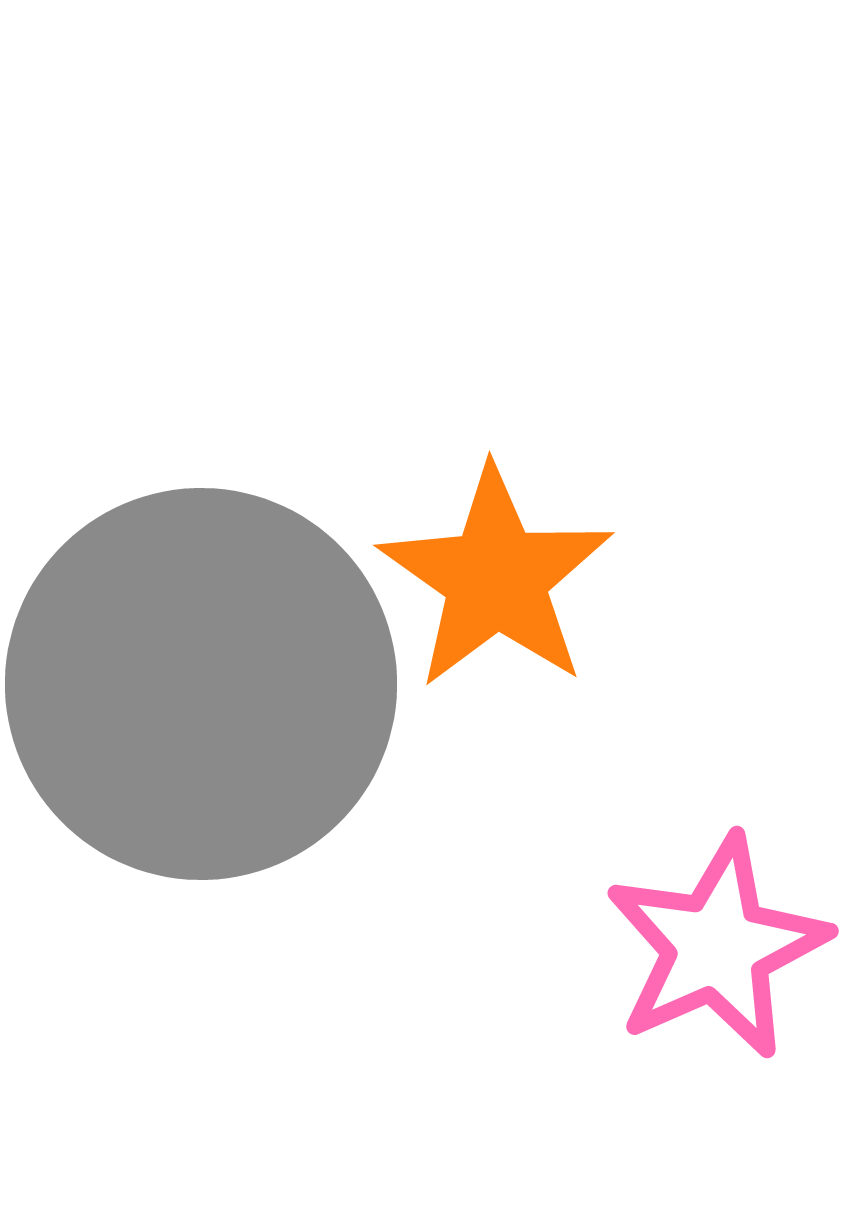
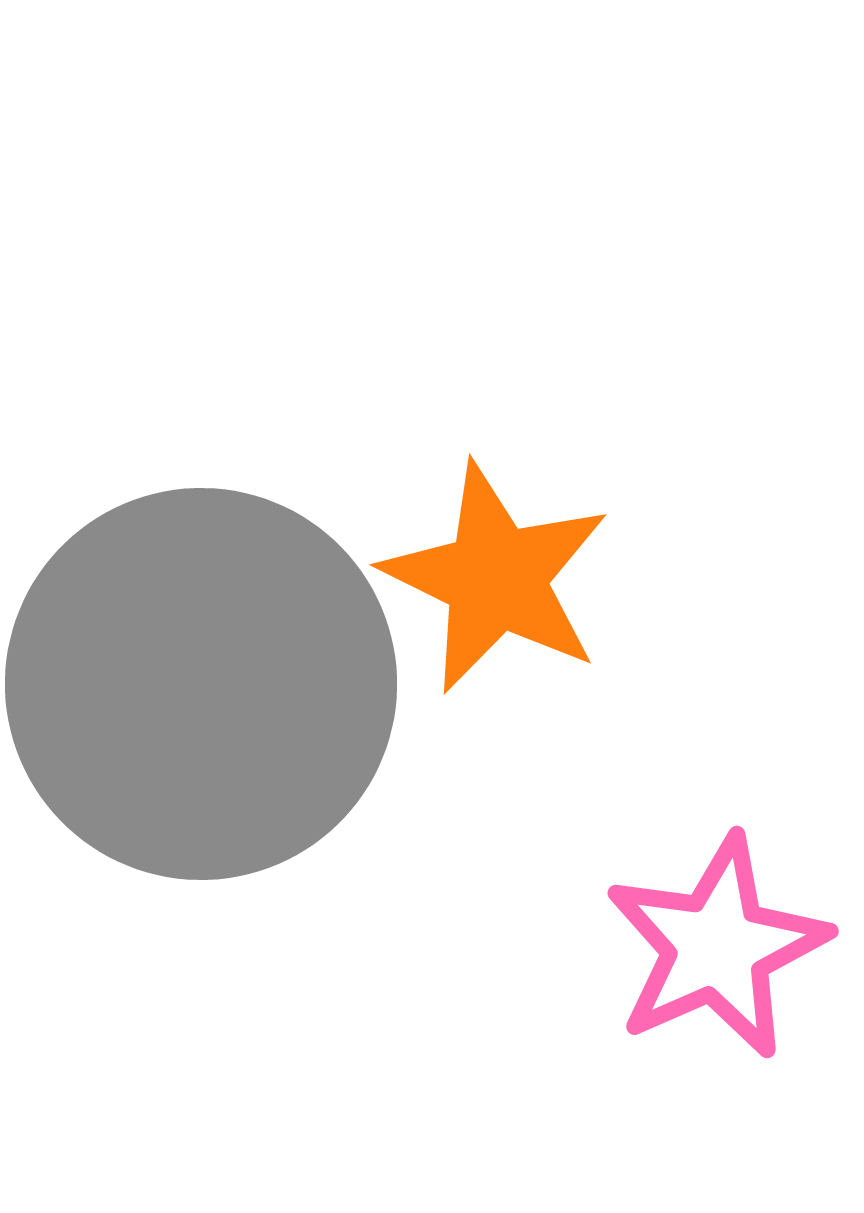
orange star: rotated 9 degrees counterclockwise
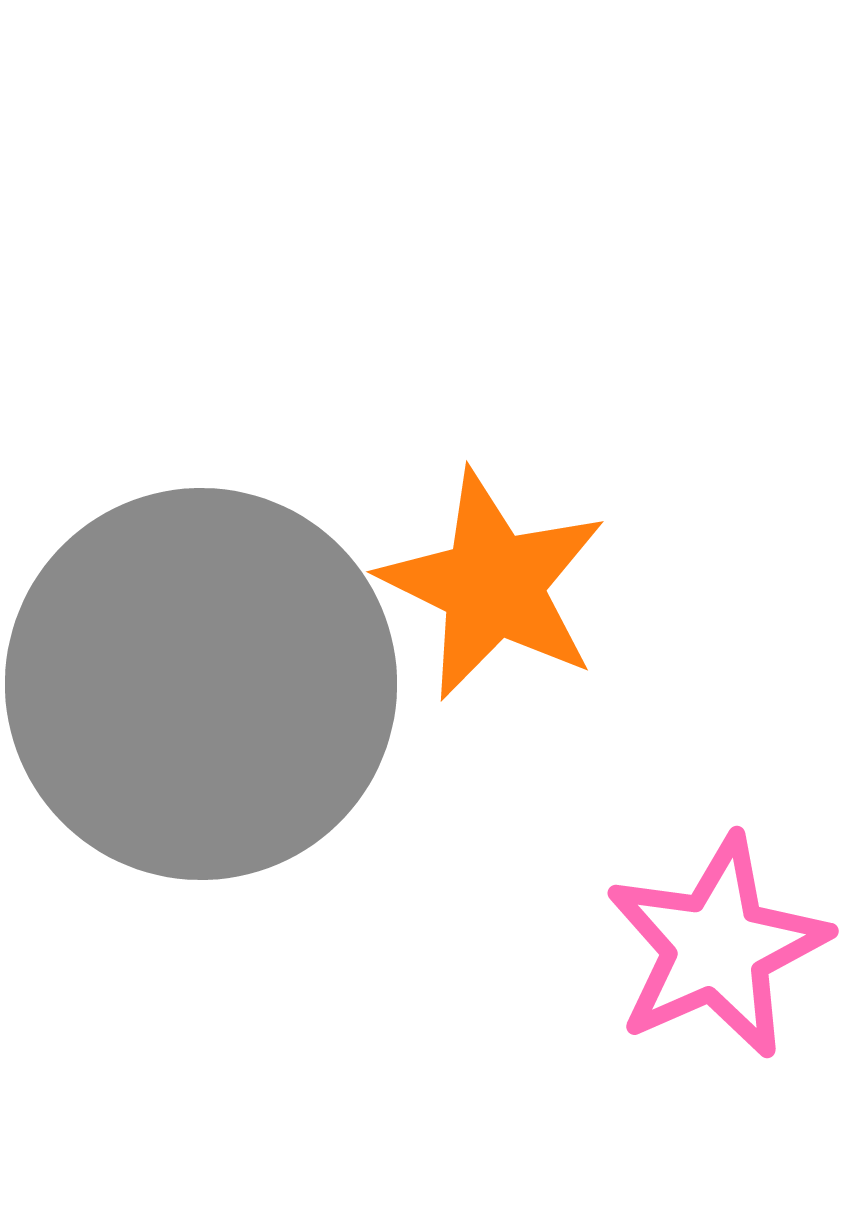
orange star: moved 3 px left, 7 px down
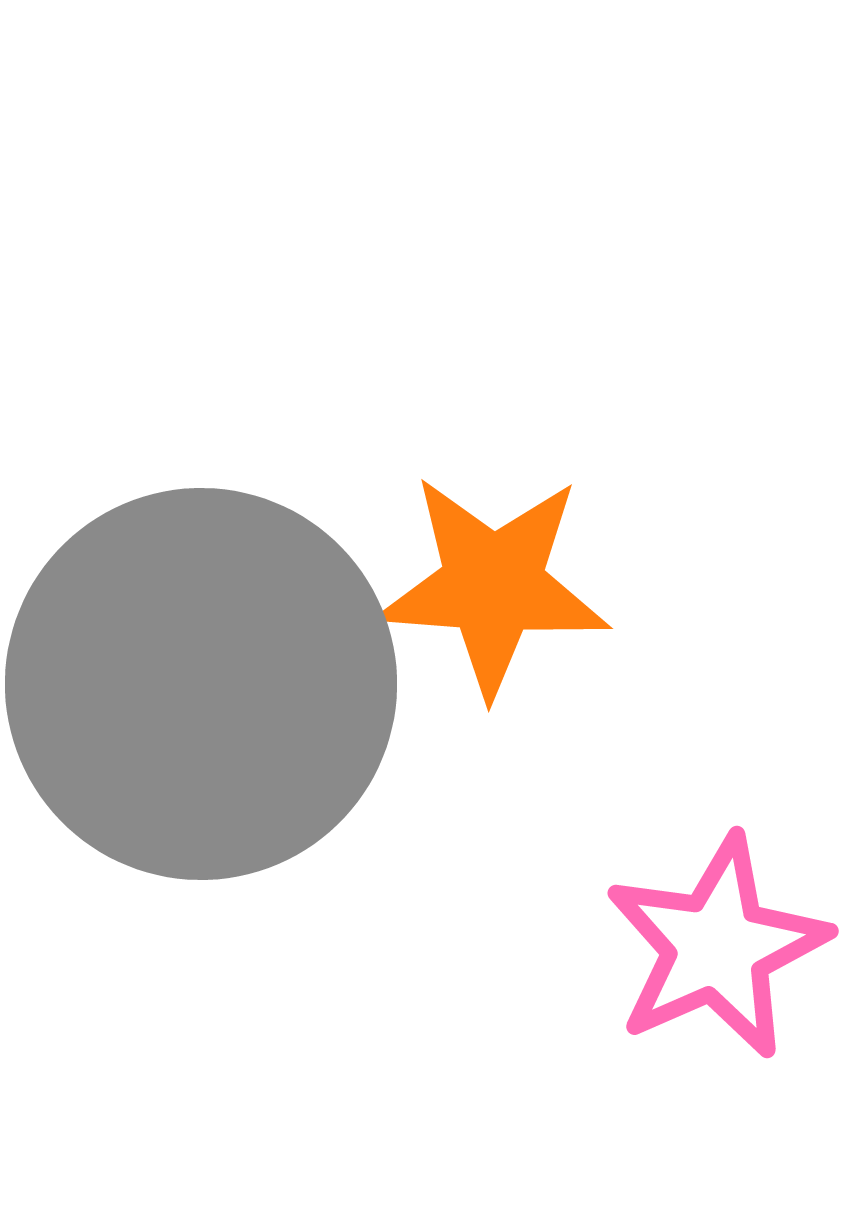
orange star: rotated 22 degrees counterclockwise
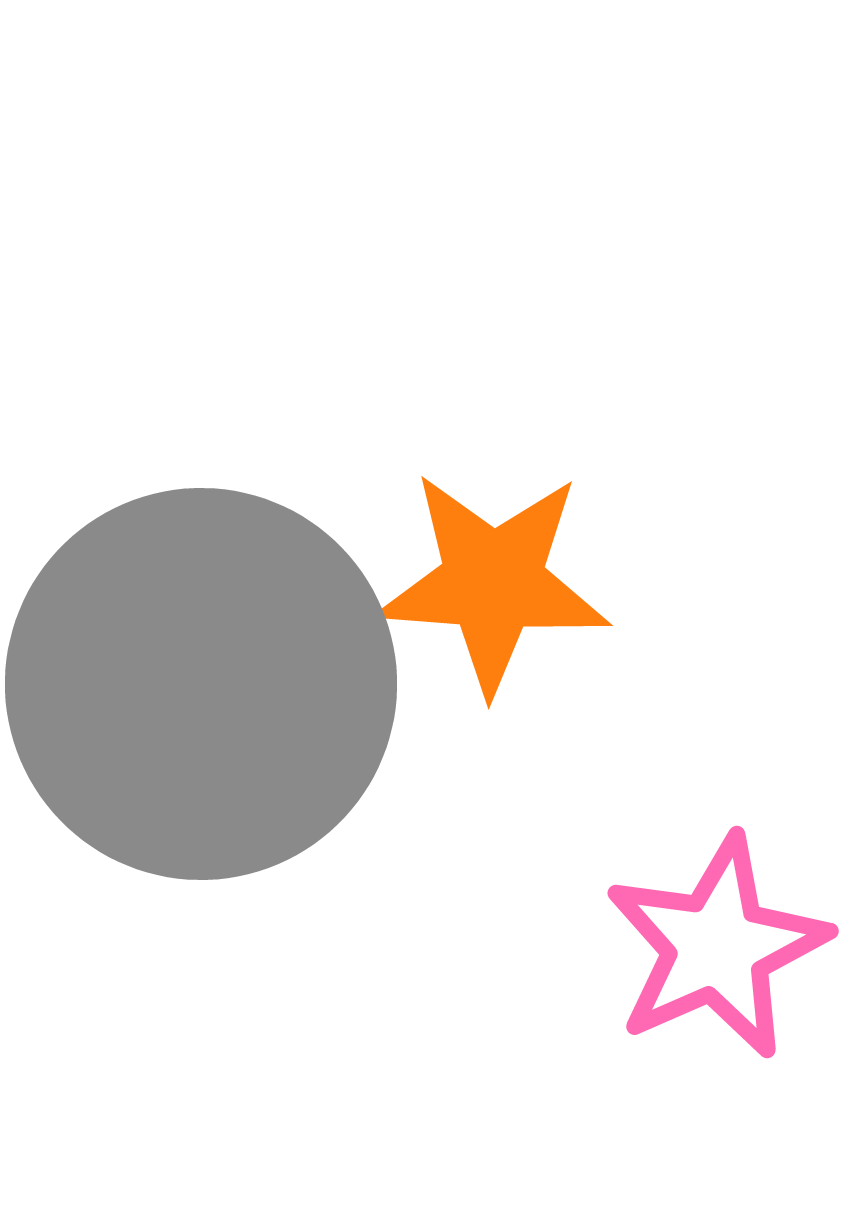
orange star: moved 3 px up
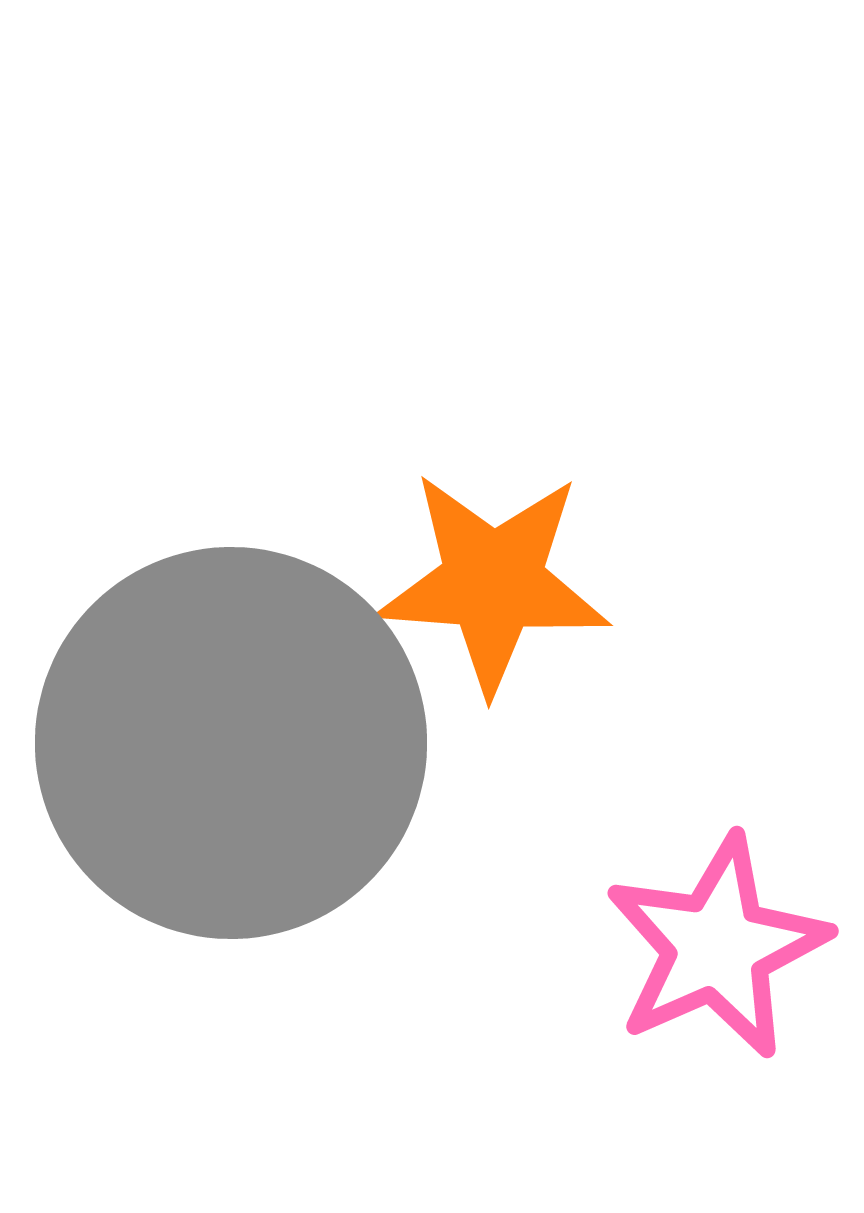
gray circle: moved 30 px right, 59 px down
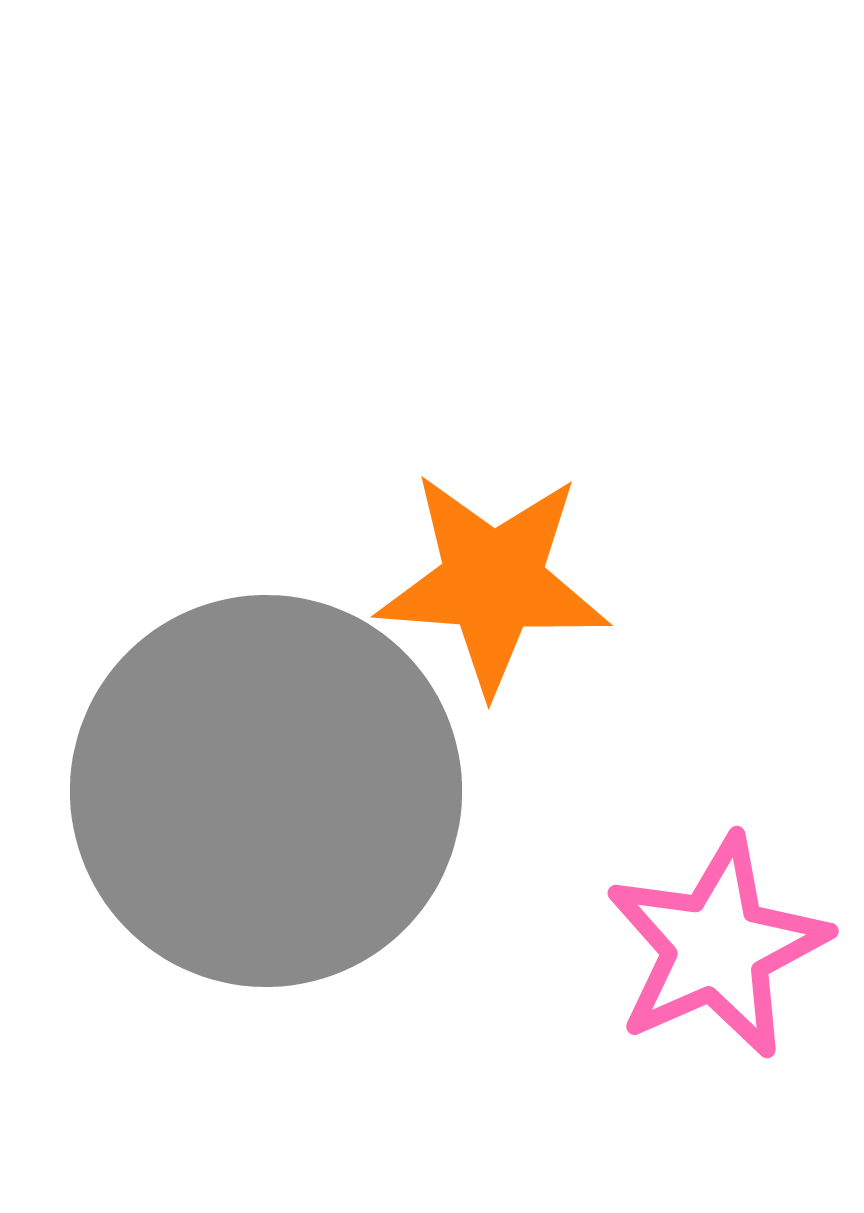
gray circle: moved 35 px right, 48 px down
